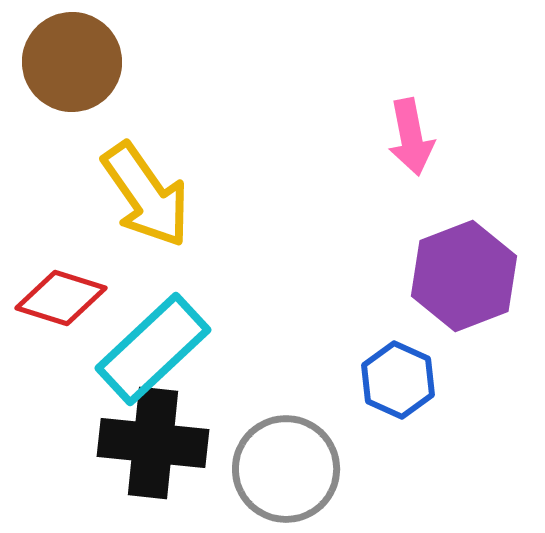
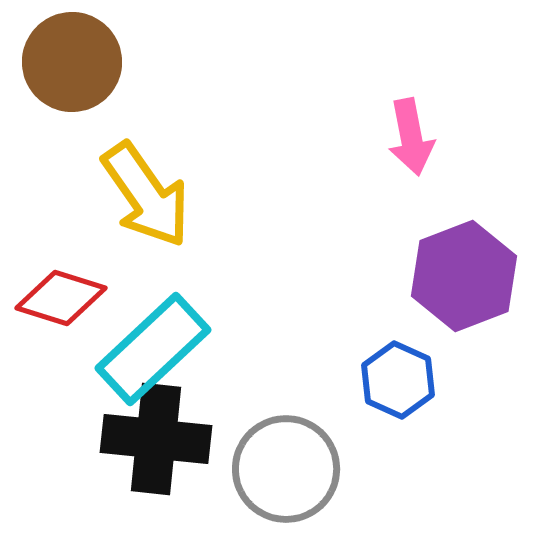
black cross: moved 3 px right, 4 px up
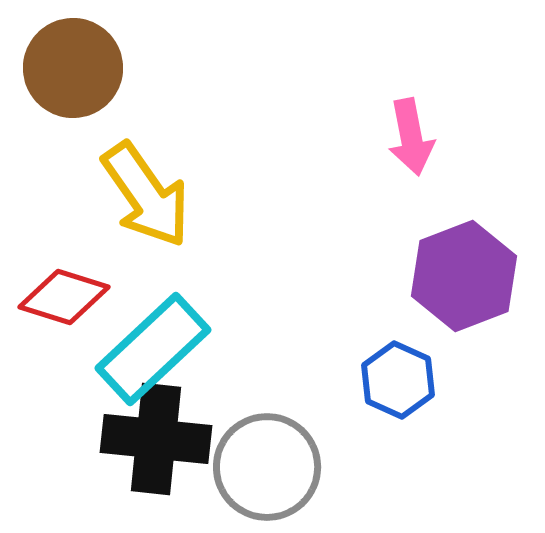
brown circle: moved 1 px right, 6 px down
red diamond: moved 3 px right, 1 px up
gray circle: moved 19 px left, 2 px up
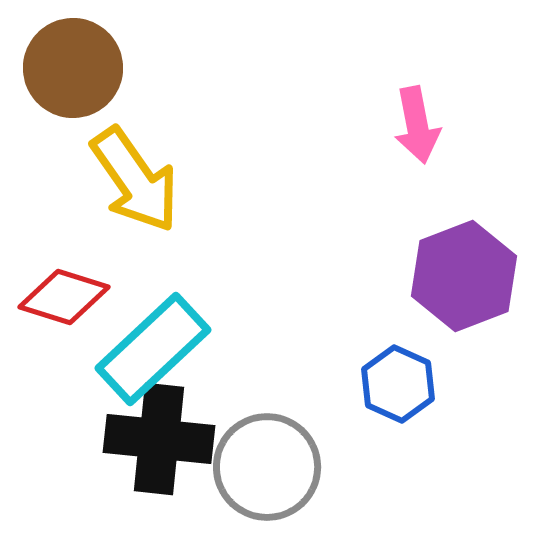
pink arrow: moved 6 px right, 12 px up
yellow arrow: moved 11 px left, 15 px up
blue hexagon: moved 4 px down
black cross: moved 3 px right
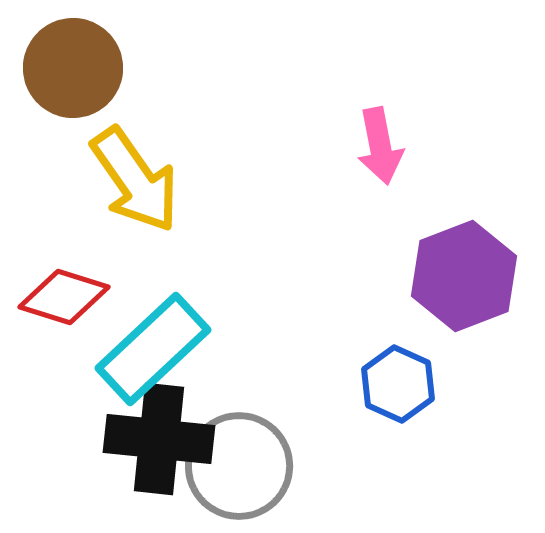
pink arrow: moved 37 px left, 21 px down
gray circle: moved 28 px left, 1 px up
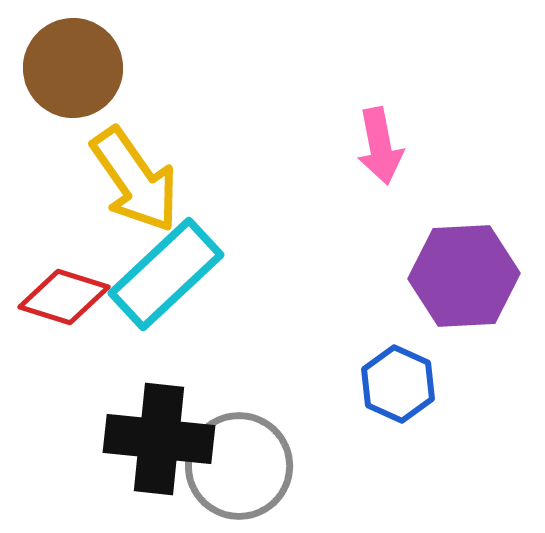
purple hexagon: rotated 18 degrees clockwise
cyan rectangle: moved 13 px right, 75 px up
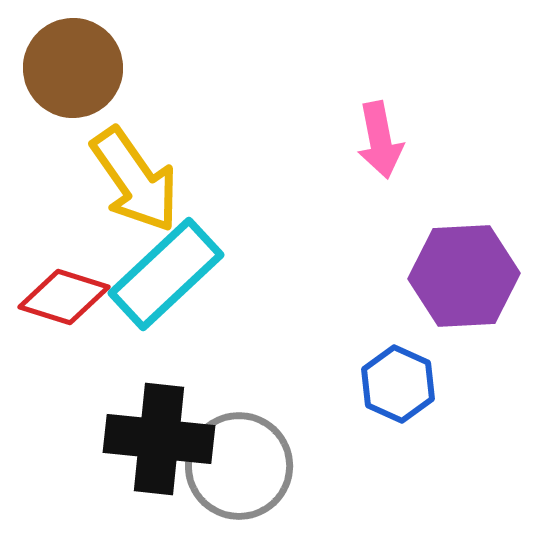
pink arrow: moved 6 px up
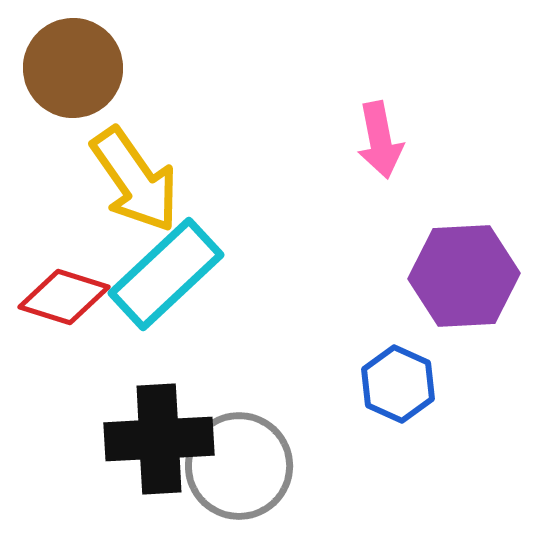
black cross: rotated 9 degrees counterclockwise
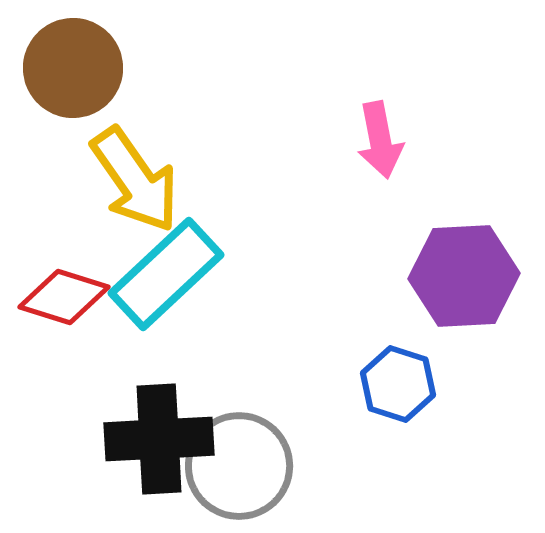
blue hexagon: rotated 6 degrees counterclockwise
